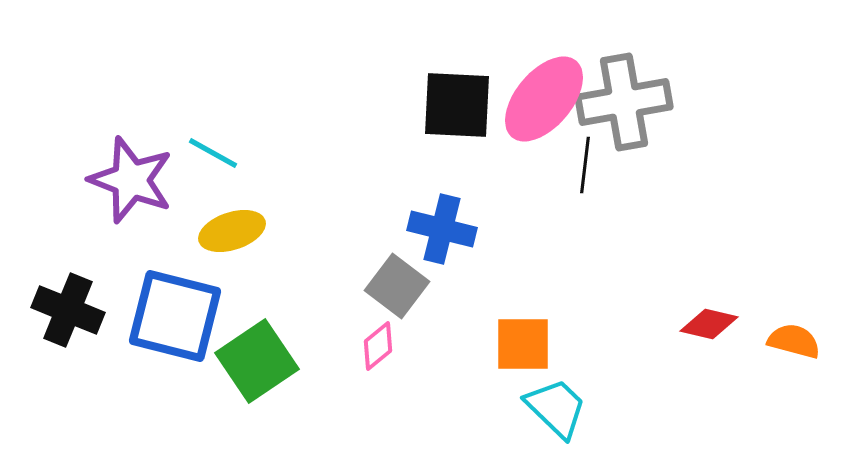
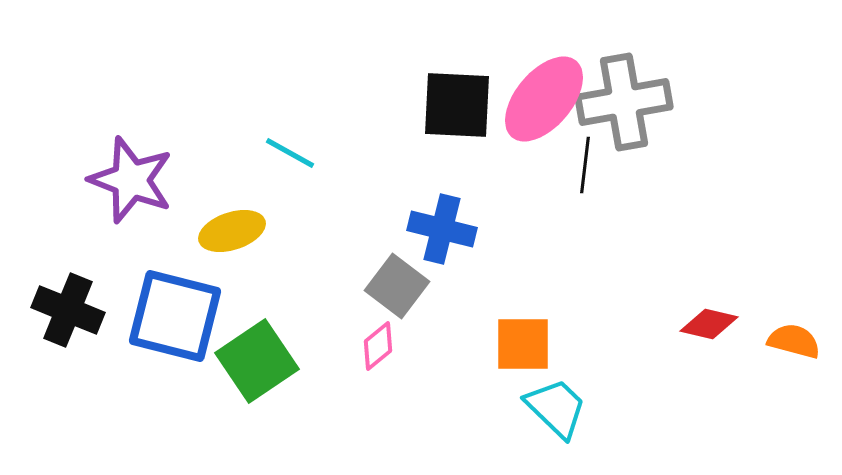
cyan line: moved 77 px right
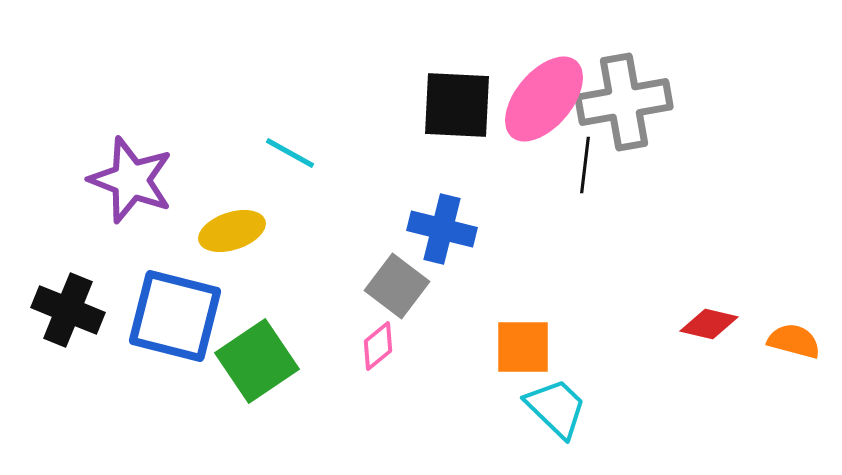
orange square: moved 3 px down
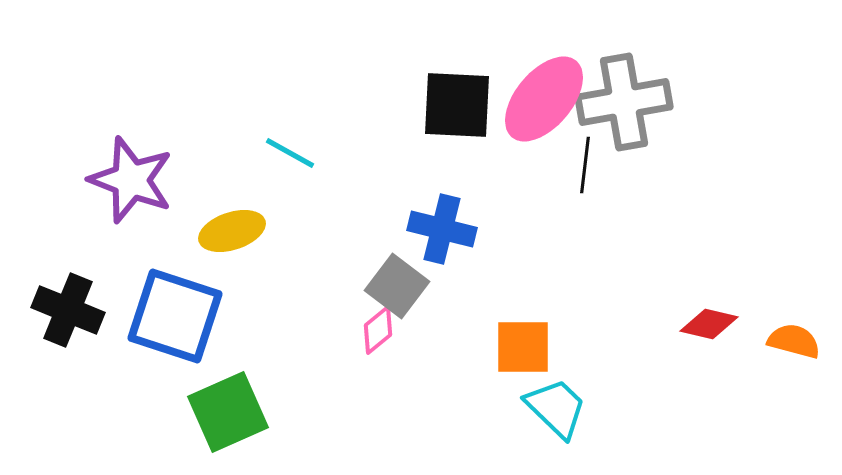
blue square: rotated 4 degrees clockwise
pink diamond: moved 16 px up
green square: moved 29 px left, 51 px down; rotated 10 degrees clockwise
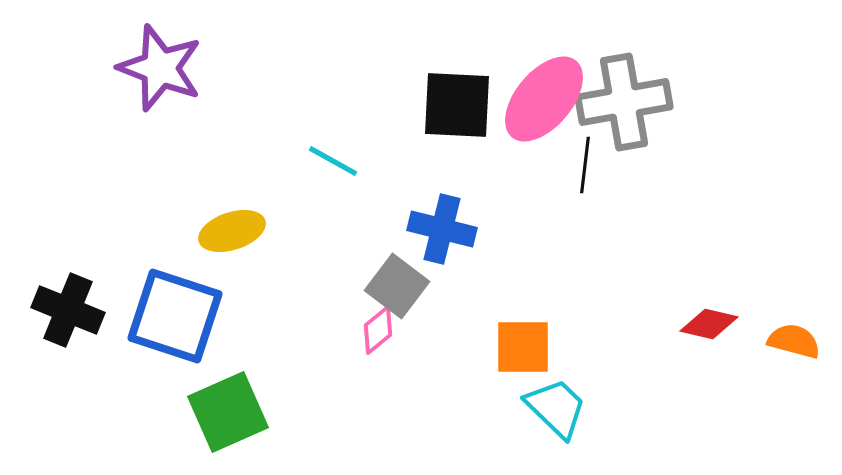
cyan line: moved 43 px right, 8 px down
purple star: moved 29 px right, 112 px up
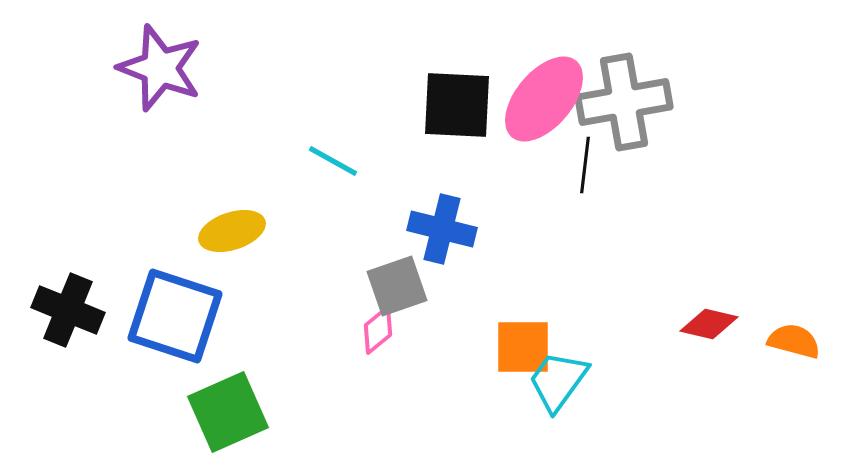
gray square: rotated 34 degrees clockwise
cyan trapezoid: moved 2 px right, 27 px up; rotated 98 degrees counterclockwise
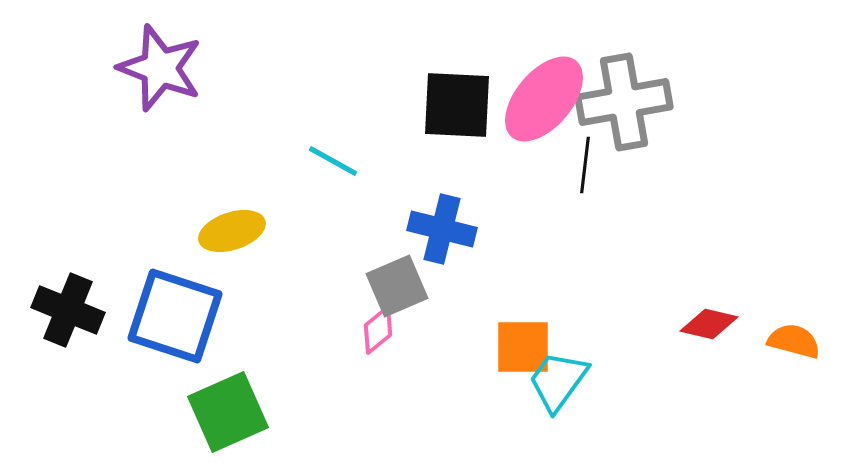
gray square: rotated 4 degrees counterclockwise
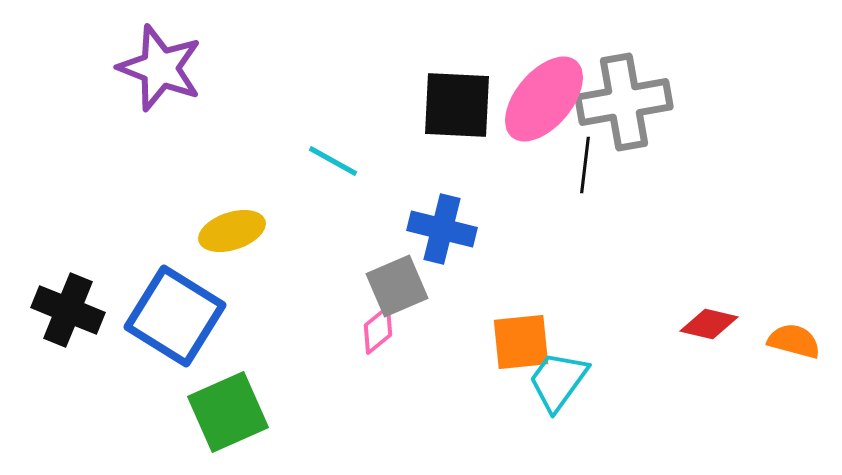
blue square: rotated 14 degrees clockwise
orange square: moved 2 px left, 5 px up; rotated 6 degrees counterclockwise
